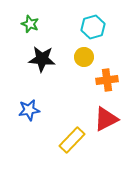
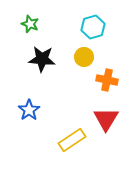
orange cross: rotated 20 degrees clockwise
blue star: rotated 25 degrees counterclockwise
red triangle: rotated 32 degrees counterclockwise
yellow rectangle: rotated 12 degrees clockwise
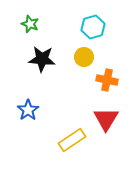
blue star: moved 1 px left
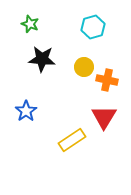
yellow circle: moved 10 px down
blue star: moved 2 px left, 1 px down
red triangle: moved 2 px left, 2 px up
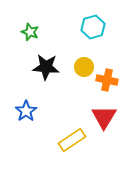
green star: moved 8 px down
black star: moved 4 px right, 8 px down
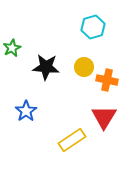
green star: moved 18 px left, 16 px down; rotated 24 degrees clockwise
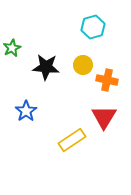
yellow circle: moved 1 px left, 2 px up
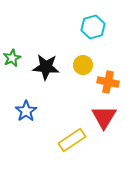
green star: moved 10 px down
orange cross: moved 1 px right, 2 px down
